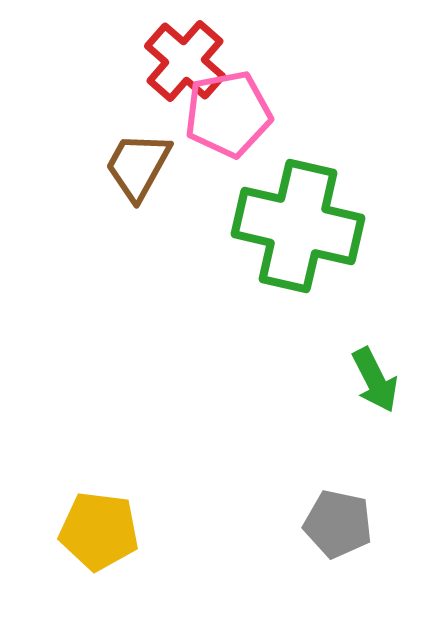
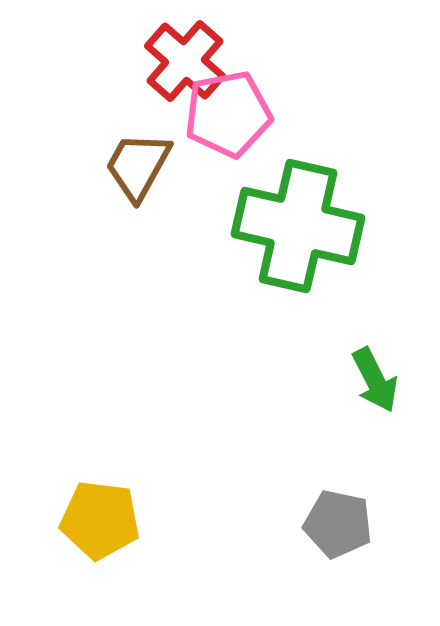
yellow pentagon: moved 1 px right, 11 px up
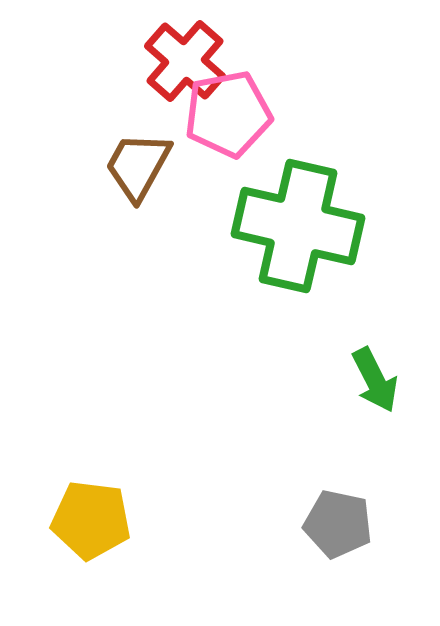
yellow pentagon: moved 9 px left
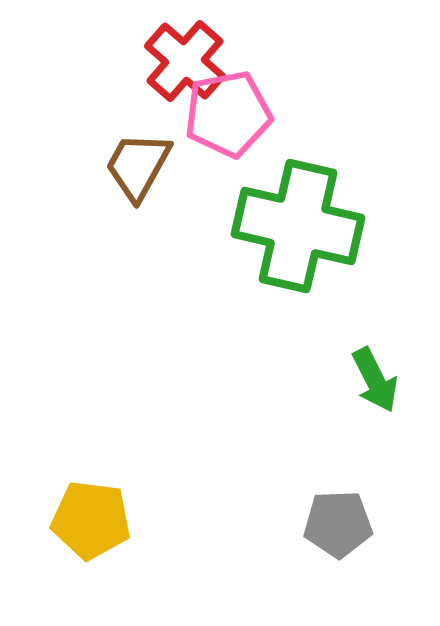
gray pentagon: rotated 14 degrees counterclockwise
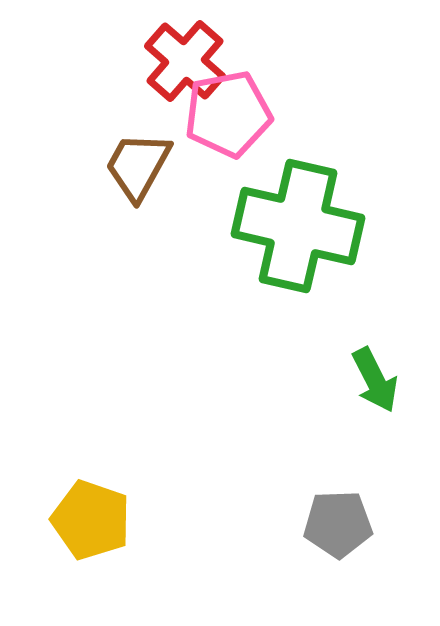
yellow pentagon: rotated 12 degrees clockwise
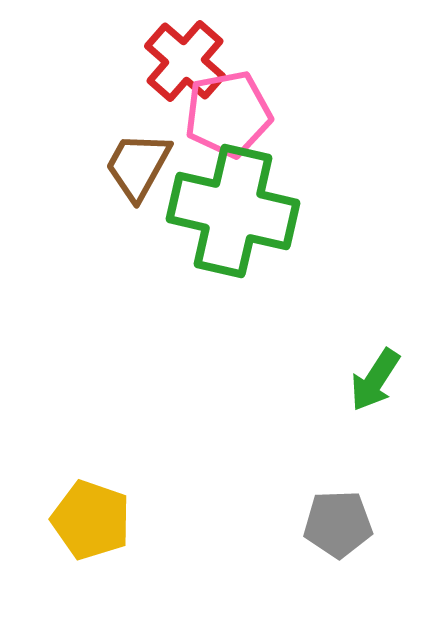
green cross: moved 65 px left, 15 px up
green arrow: rotated 60 degrees clockwise
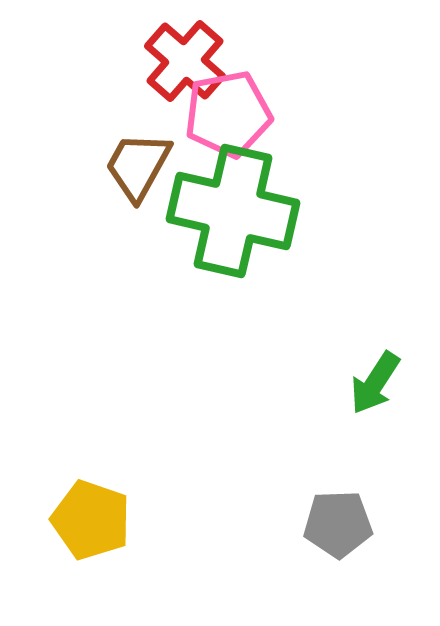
green arrow: moved 3 px down
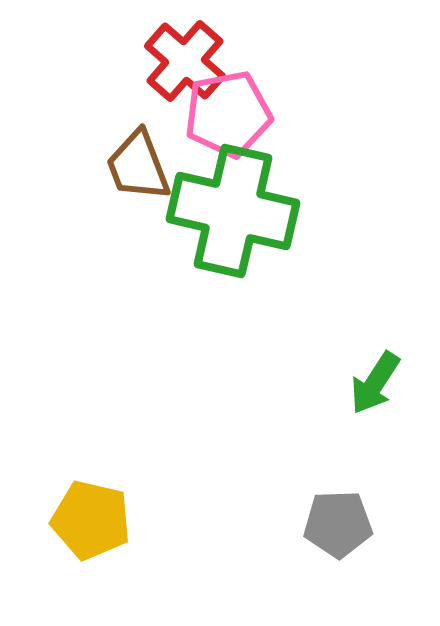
brown trapezoid: rotated 50 degrees counterclockwise
yellow pentagon: rotated 6 degrees counterclockwise
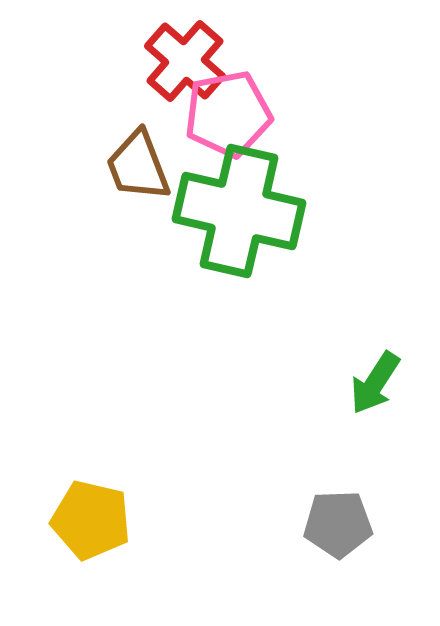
green cross: moved 6 px right
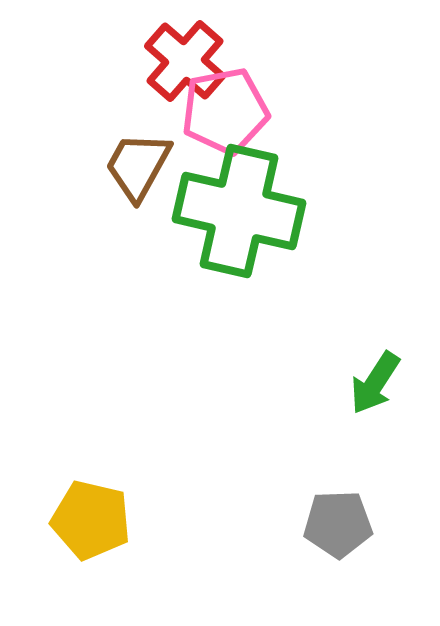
pink pentagon: moved 3 px left, 3 px up
brown trapezoid: rotated 50 degrees clockwise
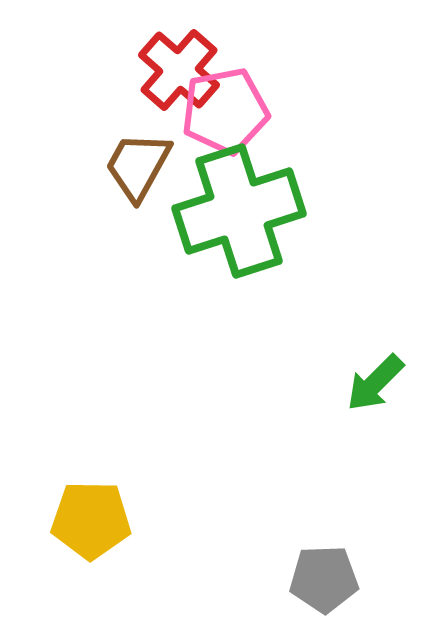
red cross: moved 6 px left, 9 px down
green cross: rotated 31 degrees counterclockwise
green arrow: rotated 12 degrees clockwise
yellow pentagon: rotated 12 degrees counterclockwise
gray pentagon: moved 14 px left, 55 px down
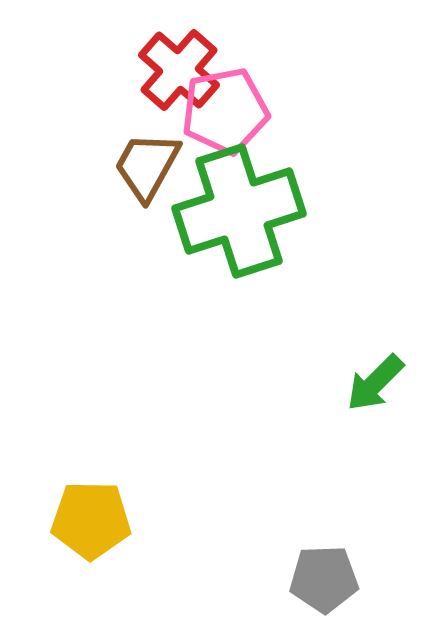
brown trapezoid: moved 9 px right
